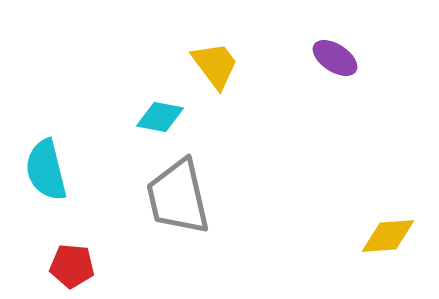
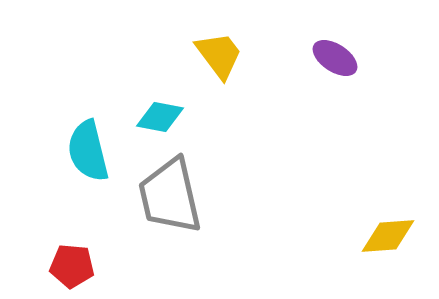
yellow trapezoid: moved 4 px right, 10 px up
cyan semicircle: moved 42 px right, 19 px up
gray trapezoid: moved 8 px left, 1 px up
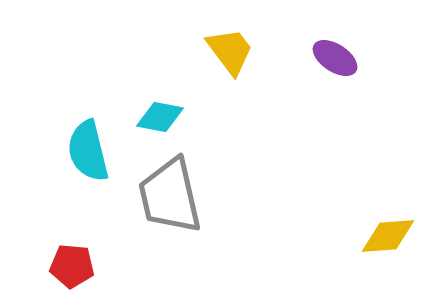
yellow trapezoid: moved 11 px right, 4 px up
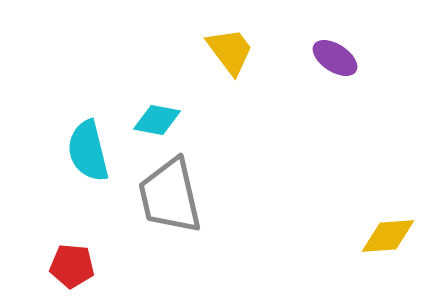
cyan diamond: moved 3 px left, 3 px down
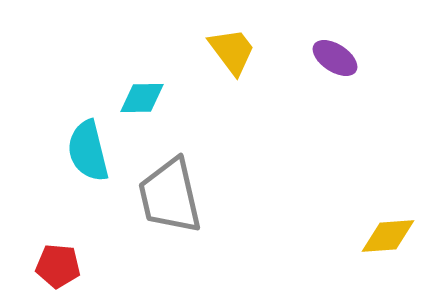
yellow trapezoid: moved 2 px right
cyan diamond: moved 15 px left, 22 px up; rotated 12 degrees counterclockwise
red pentagon: moved 14 px left
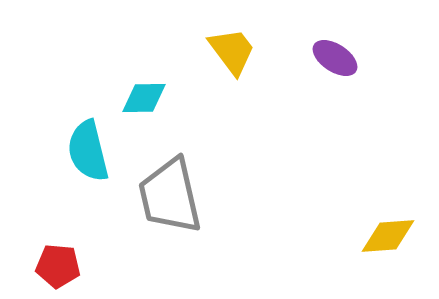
cyan diamond: moved 2 px right
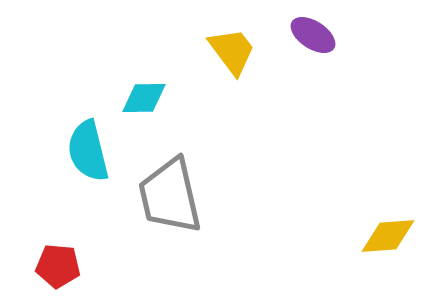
purple ellipse: moved 22 px left, 23 px up
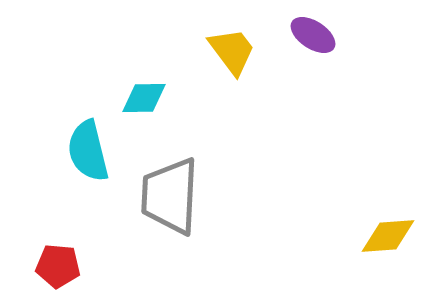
gray trapezoid: rotated 16 degrees clockwise
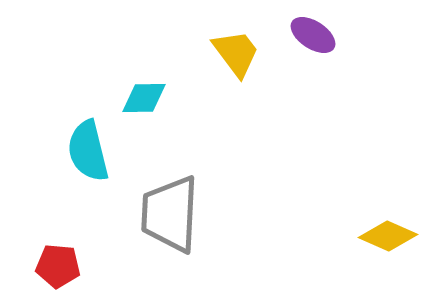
yellow trapezoid: moved 4 px right, 2 px down
gray trapezoid: moved 18 px down
yellow diamond: rotated 28 degrees clockwise
